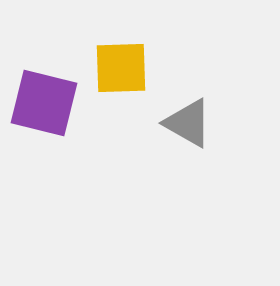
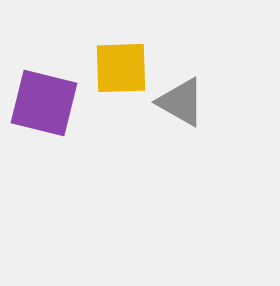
gray triangle: moved 7 px left, 21 px up
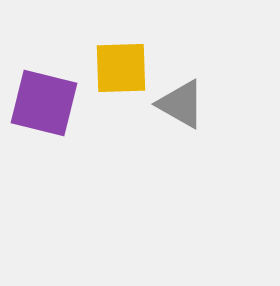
gray triangle: moved 2 px down
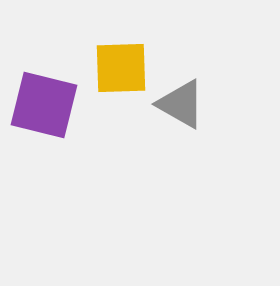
purple square: moved 2 px down
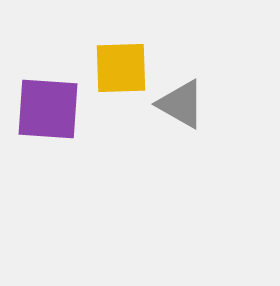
purple square: moved 4 px right, 4 px down; rotated 10 degrees counterclockwise
